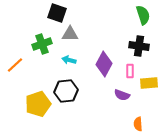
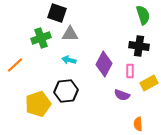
green cross: moved 1 px left, 6 px up
yellow rectangle: rotated 24 degrees counterclockwise
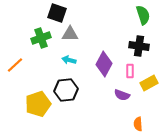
black hexagon: moved 1 px up
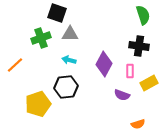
black hexagon: moved 3 px up
orange semicircle: rotated 104 degrees counterclockwise
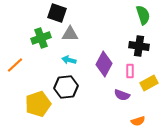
orange semicircle: moved 3 px up
